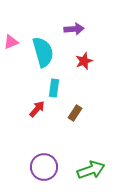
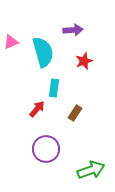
purple arrow: moved 1 px left, 1 px down
purple circle: moved 2 px right, 18 px up
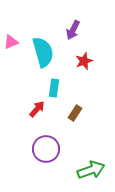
purple arrow: rotated 120 degrees clockwise
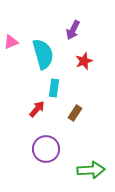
cyan semicircle: moved 2 px down
green arrow: rotated 16 degrees clockwise
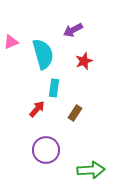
purple arrow: rotated 36 degrees clockwise
purple circle: moved 1 px down
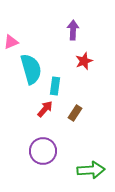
purple arrow: rotated 120 degrees clockwise
cyan semicircle: moved 12 px left, 15 px down
cyan rectangle: moved 1 px right, 2 px up
red arrow: moved 8 px right
purple circle: moved 3 px left, 1 px down
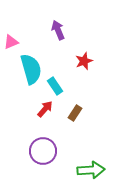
purple arrow: moved 15 px left; rotated 24 degrees counterclockwise
cyan rectangle: rotated 42 degrees counterclockwise
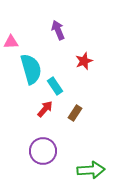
pink triangle: rotated 21 degrees clockwise
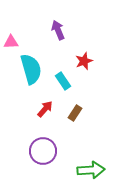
cyan rectangle: moved 8 px right, 5 px up
